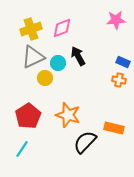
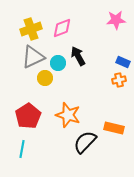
orange cross: rotated 24 degrees counterclockwise
cyan line: rotated 24 degrees counterclockwise
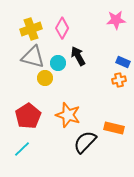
pink diamond: rotated 40 degrees counterclockwise
gray triangle: rotated 40 degrees clockwise
cyan line: rotated 36 degrees clockwise
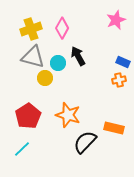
pink star: rotated 18 degrees counterclockwise
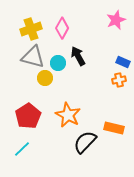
orange star: rotated 10 degrees clockwise
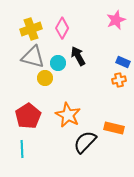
cyan line: rotated 48 degrees counterclockwise
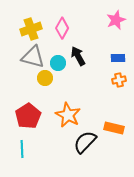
blue rectangle: moved 5 px left, 4 px up; rotated 24 degrees counterclockwise
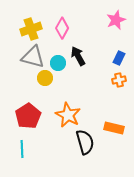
blue rectangle: moved 1 px right; rotated 64 degrees counterclockwise
black semicircle: rotated 120 degrees clockwise
